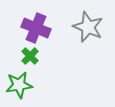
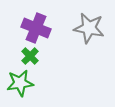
gray star: moved 1 px right, 1 px down; rotated 12 degrees counterclockwise
green star: moved 1 px right, 2 px up
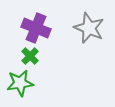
gray star: rotated 12 degrees clockwise
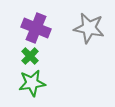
gray star: rotated 12 degrees counterclockwise
green star: moved 12 px right
